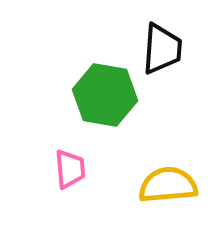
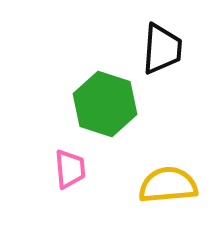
green hexagon: moved 9 px down; rotated 8 degrees clockwise
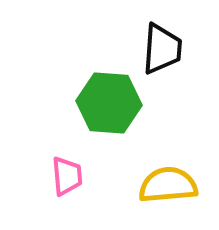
green hexagon: moved 4 px right, 1 px up; rotated 14 degrees counterclockwise
pink trapezoid: moved 3 px left, 7 px down
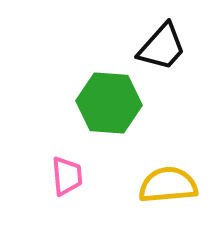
black trapezoid: moved 2 px up; rotated 38 degrees clockwise
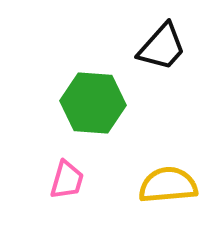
green hexagon: moved 16 px left
pink trapezoid: moved 4 px down; rotated 21 degrees clockwise
